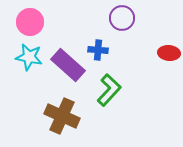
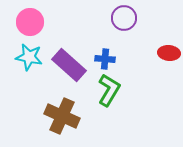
purple circle: moved 2 px right
blue cross: moved 7 px right, 9 px down
purple rectangle: moved 1 px right
green L-shape: rotated 12 degrees counterclockwise
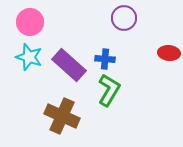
cyan star: rotated 8 degrees clockwise
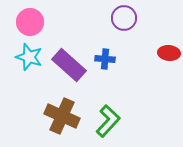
green L-shape: moved 1 px left, 31 px down; rotated 12 degrees clockwise
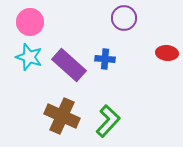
red ellipse: moved 2 px left
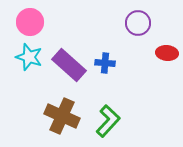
purple circle: moved 14 px right, 5 px down
blue cross: moved 4 px down
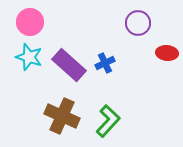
blue cross: rotated 30 degrees counterclockwise
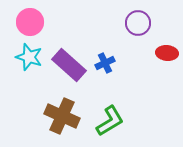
green L-shape: moved 2 px right; rotated 16 degrees clockwise
